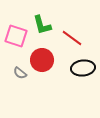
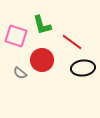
red line: moved 4 px down
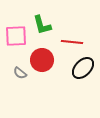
pink square: rotated 20 degrees counterclockwise
red line: rotated 30 degrees counterclockwise
black ellipse: rotated 40 degrees counterclockwise
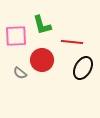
black ellipse: rotated 15 degrees counterclockwise
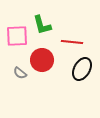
pink square: moved 1 px right
black ellipse: moved 1 px left, 1 px down
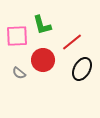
red line: rotated 45 degrees counterclockwise
red circle: moved 1 px right
gray semicircle: moved 1 px left
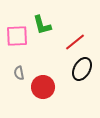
red line: moved 3 px right
red circle: moved 27 px down
gray semicircle: rotated 40 degrees clockwise
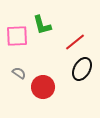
gray semicircle: rotated 136 degrees clockwise
